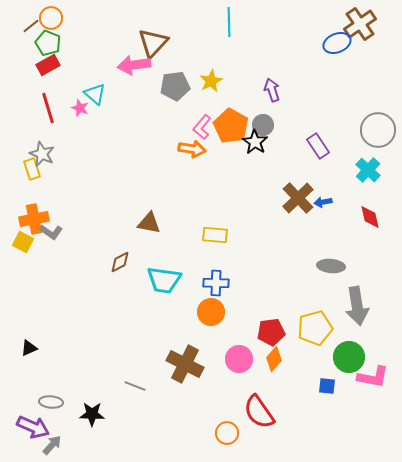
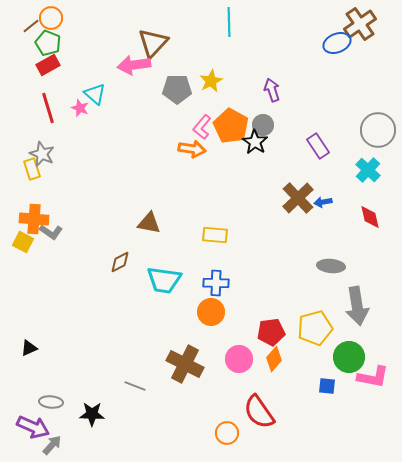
gray pentagon at (175, 86): moved 2 px right, 3 px down; rotated 8 degrees clockwise
orange cross at (34, 219): rotated 16 degrees clockwise
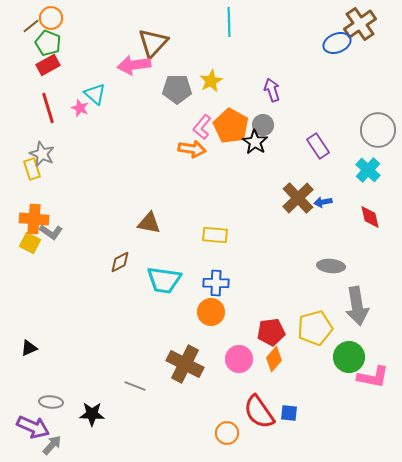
yellow square at (23, 242): moved 7 px right, 1 px down
blue square at (327, 386): moved 38 px left, 27 px down
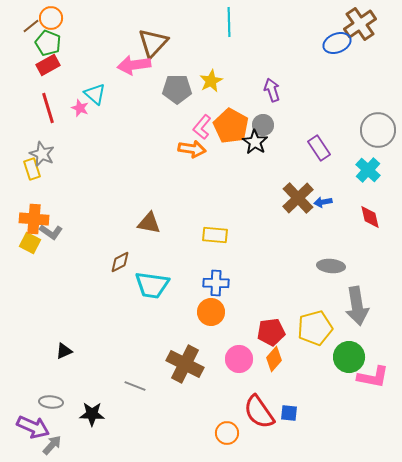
purple rectangle at (318, 146): moved 1 px right, 2 px down
cyan trapezoid at (164, 280): moved 12 px left, 5 px down
black triangle at (29, 348): moved 35 px right, 3 px down
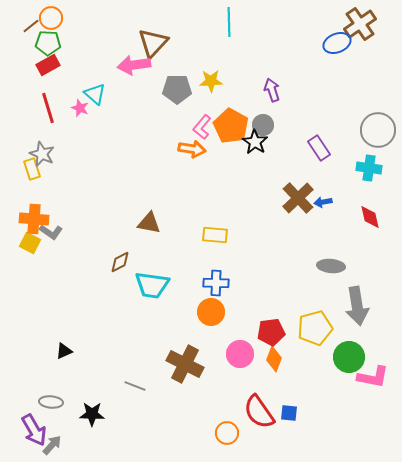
green pentagon at (48, 43): rotated 20 degrees counterclockwise
yellow star at (211, 81): rotated 25 degrees clockwise
cyan cross at (368, 170): moved 1 px right, 2 px up; rotated 35 degrees counterclockwise
pink circle at (239, 359): moved 1 px right, 5 px up
orange diamond at (274, 359): rotated 20 degrees counterclockwise
purple arrow at (33, 427): moved 1 px right, 3 px down; rotated 36 degrees clockwise
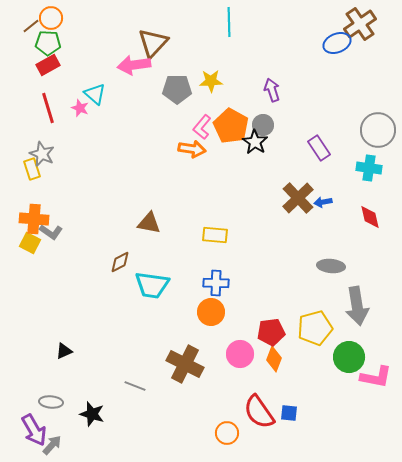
pink L-shape at (373, 377): moved 3 px right
black star at (92, 414): rotated 15 degrees clockwise
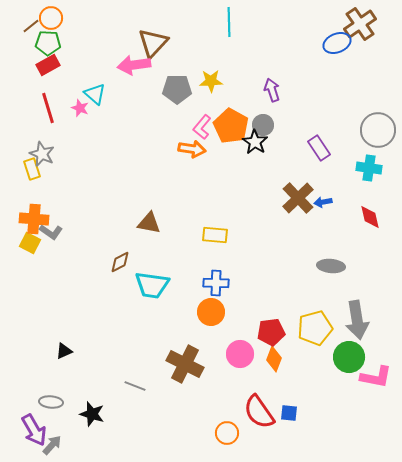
gray arrow at (357, 306): moved 14 px down
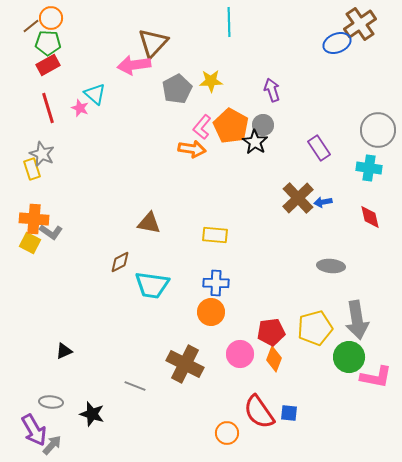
gray pentagon at (177, 89): rotated 28 degrees counterclockwise
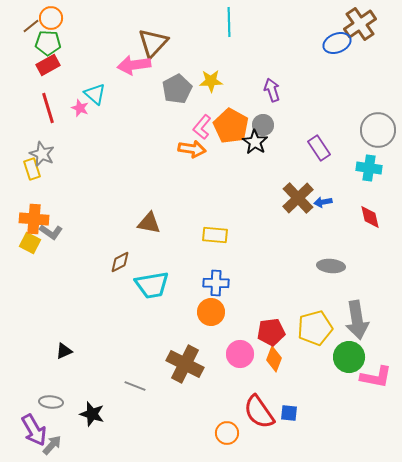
cyan trapezoid at (152, 285): rotated 18 degrees counterclockwise
